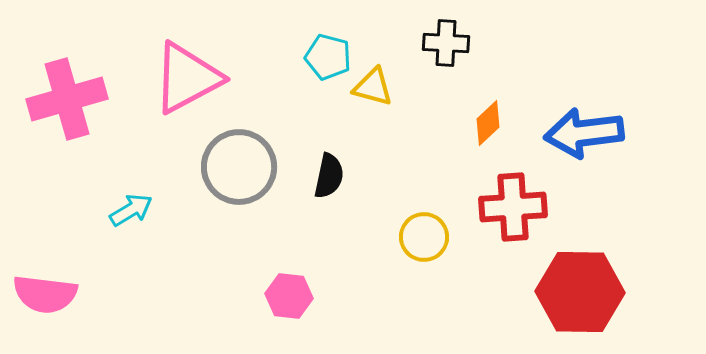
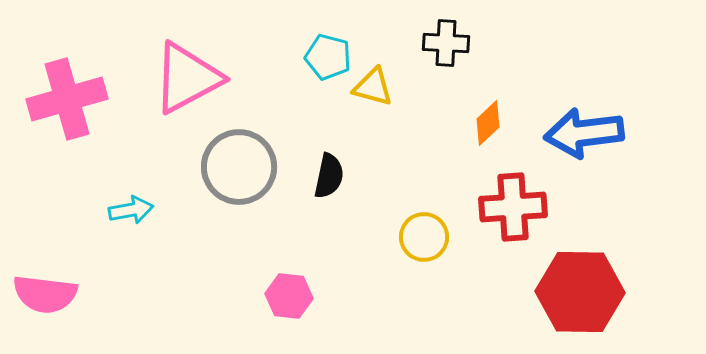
cyan arrow: rotated 21 degrees clockwise
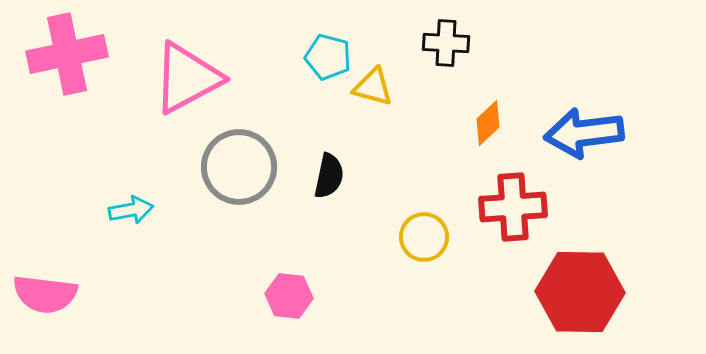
pink cross: moved 45 px up; rotated 4 degrees clockwise
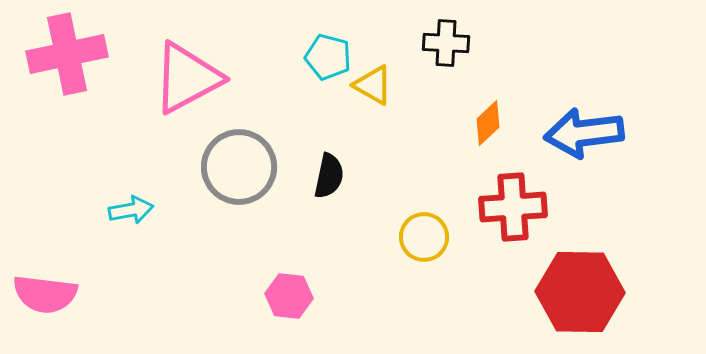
yellow triangle: moved 2 px up; rotated 15 degrees clockwise
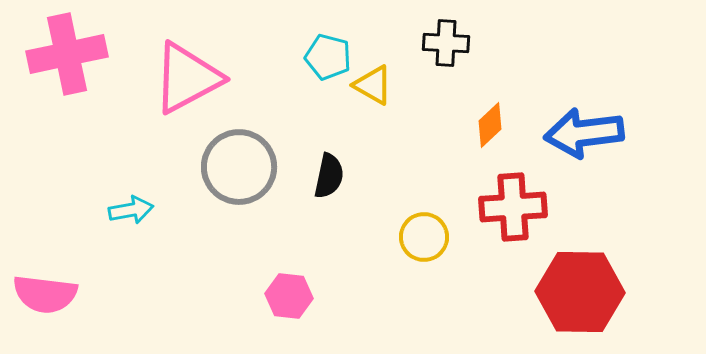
orange diamond: moved 2 px right, 2 px down
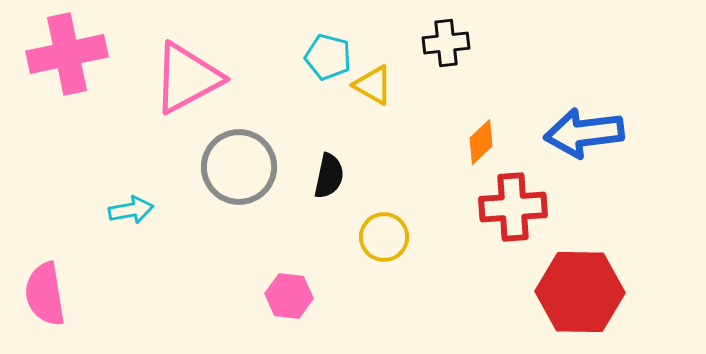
black cross: rotated 9 degrees counterclockwise
orange diamond: moved 9 px left, 17 px down
yellow circle: moved 40 px left
pink semicircle: rotated 74 degrees clockwise
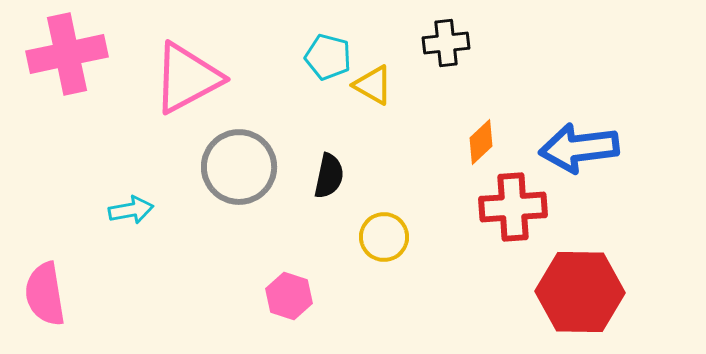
blue arrow: moved 5 px left, 15 px down
pink hexagon: rotated 12 degrees clockwise
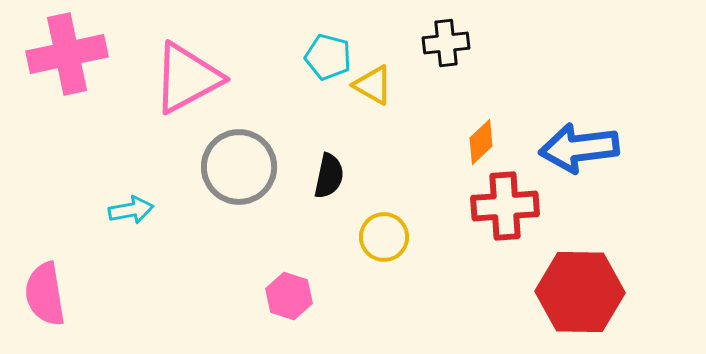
red cross: moved 8 px left, 1 px up
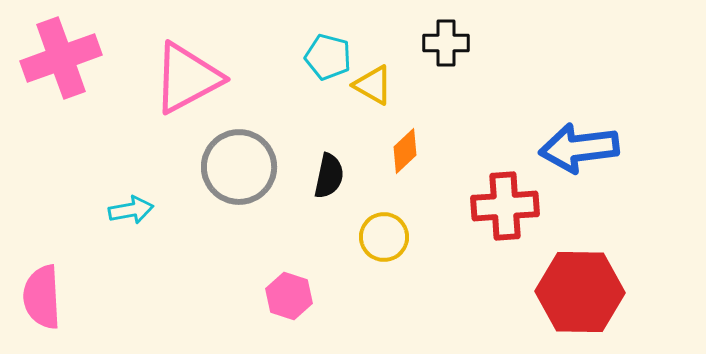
black cross: rotated 6 degrees clockwise
pink cross: moved 6 px left, 4 px down; rotated 8 degrees counterclockwise
orange diamond: moved 76 px left, 9 px down
pink semicircle: moved 3 px left, 3 px down; rotated 6 degrees clockwise
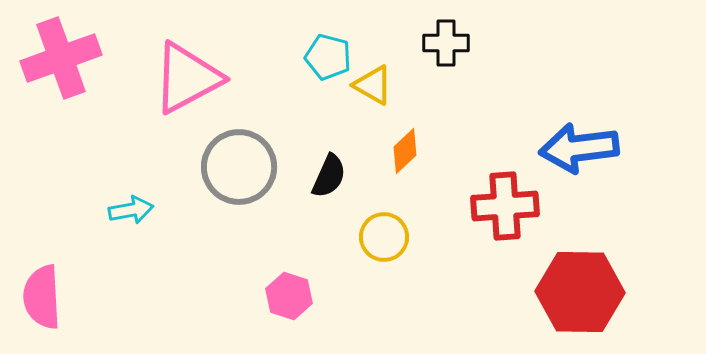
black semicircle: rotated 12 degrees clockwise
